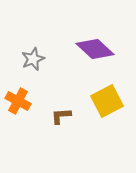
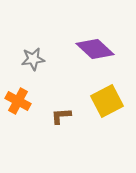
gray star: rotated 15 degrees clockwise
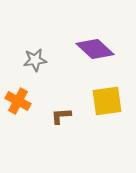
gray star: moved 2 px right, 1 px down
yellow square: rotated 20 degrees clockwise
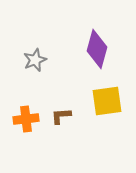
purple diamond: moved 2 px right; rotated 63 degrees clockwise
gray star: rotated 15 degrees counterclockwise
orange cross: moved 8 px right, 18 px down; rotated 35 degrees counterclockwise
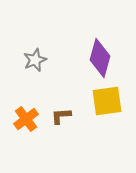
purple diamond: moved 3 px right, 9 px down
orange cross: rotated 30 degrees counterclockwise
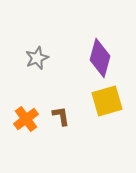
gray star: moved 2 px right, 2 px up
yellow square: rotated 8 degrees counterclockwise
brown L-shape: rotated 85 degrees clockwise
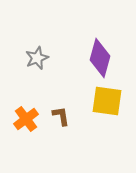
yellow square: rotated 24 degrees clockwise
